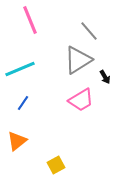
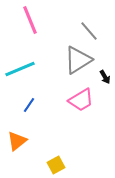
blue line: moved 6 px right, 2 px down
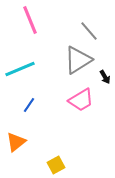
orange triangle: moved 1 px left, 1 px down
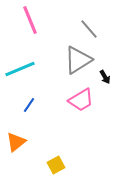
gray line: moved 2 px up
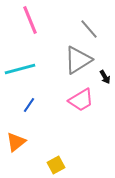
cyan line: rotated 8 degrees clockwise
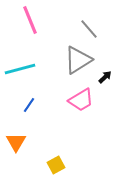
black arrow: rotated 104 degrees counterclockwise
orange triangle: rotated 20 degrees counterclockwise
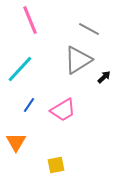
gray line: rotated 20 degrees counterclockwise
cyan line: rotated 32 degrees counterclockwise
black arrow: moved 1 px left
pink trapezoid: moved 18 px left, 10 px down
yellow square: rotated 18 degrees clockwise
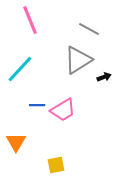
black arrow: rotated 24 degrees clockwise
blue line: moved 8 px right; rotated 56 degrees clockwise
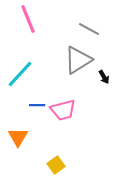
pink line: moved 2 px left, 1 px up
cyan line: moved 5 px down
black arrow: rotated 80 degrees clockwise
pink trapezoid: rotated 16 degrees clockwise
orange triangle: moved 2 px right, 5 px up
yellow square: rotated 24 degrees counterclockwise
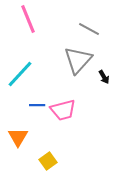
gray triangle: rotated 16 degrees counterclockwise
yellow square: moved 8 px left, 4 px up
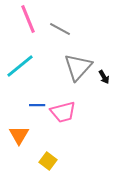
gray line: moved 29 px left
gray triangle: moved 7 px down
cyan line: moved 8 px up; rotated 8 degrees clockwise
pink trapezoid: moved 2 px down
orange triangle: moved 1 px right, 2 px up
yellow square: rotated 18 degrees counterclockwise
